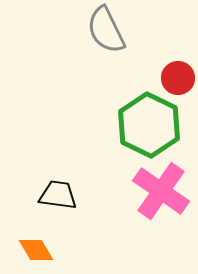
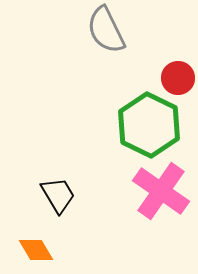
black trapezoid: rotated 51 degrees clockwise
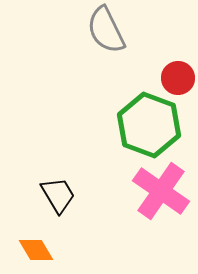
green hexagon: rotated 6 degrees counterclockwise
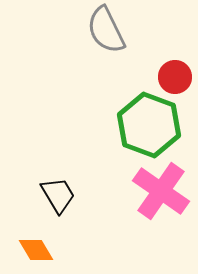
red circle: moved 3 px left, 1 px up
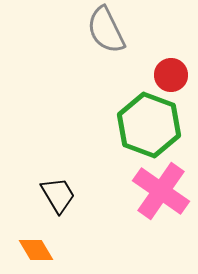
red circle: moved 4 px left, 2 px up
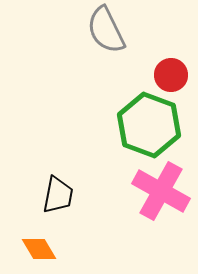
pink cross: rotated 6 degrees counterclockwise
black trapezoid: rotated 42 degrees clockwise
orange diamond: moved 3 px right, 1 px up
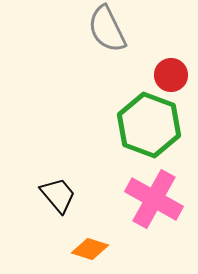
gray semicircle: moved 1 px right, 1 px up
pink cross: moved 7 px left, 8 px down
black trapezoid: rotated 51 degrees counterclockwise
orange diamond: moved 51 px right; rotated 42 degrees counterclockwise
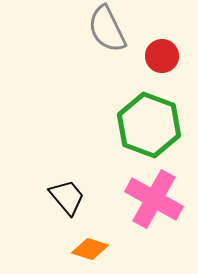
red circle: moved 9 px left, 19 px up
black trapezoid: moved 9 px right, 2 px down
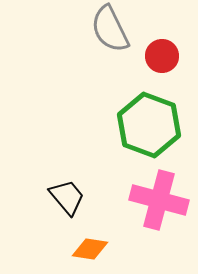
gray semicircle: moved 3 px right
pink cross: moved 5 px right, 1 px down; rotated 14 degrees counterclockwise
orange diamond: rotated 9 degrees counterclockwise
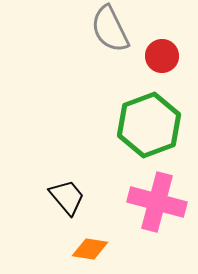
green hexagon: rotated 20 degrees clockwise
pink cross: moved 2 px left, 2 px down
